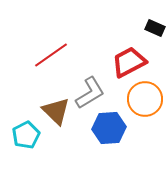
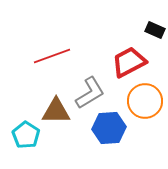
black rectangle: moved 2 px down
red line: moved 1 px right, 1 px down; rotated 15 degrees clockwise
orange circle: moved 2 px down
brown triangle: rotated 44 degrees counterclockwise
cyan pentagon: rotated 12 degrees counterclockwise
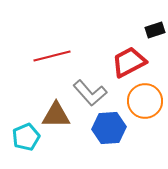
black rectangle: rotated 42 degrees counterclockwise
red line: rotated 6 degrees clockwise
gray L-shape: rotated 80 degrees clockwise
brown triangle: moved 4 px down
cyan pentagon: moved 2 px down; rotated 16 degrees clockwise
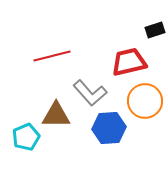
red trapezoid: rotated 15 degrees clockwise
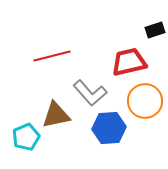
brown triangle: rotated 12 degrees counterclockwise
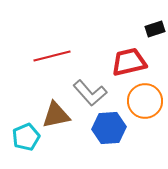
black rectangle: moved 1 px up
